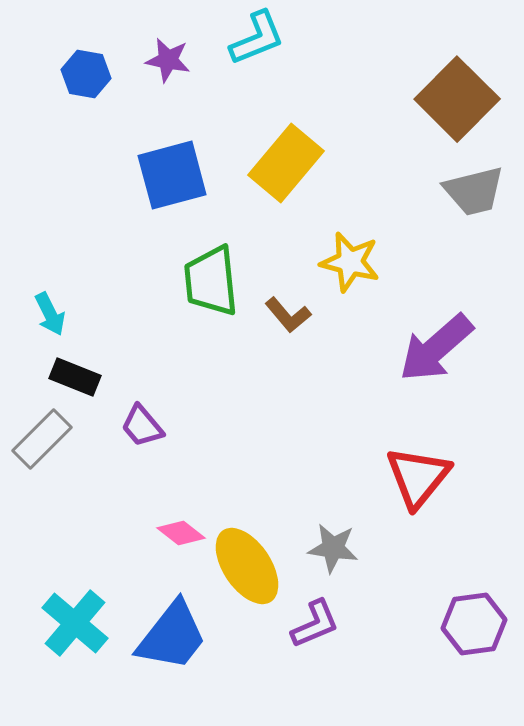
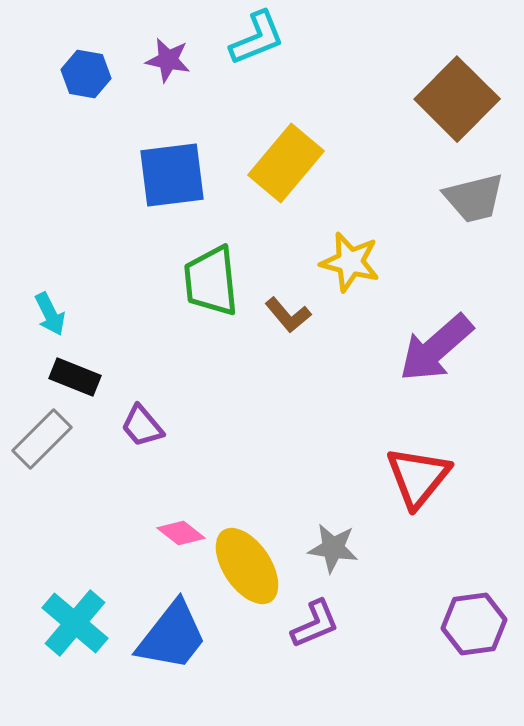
blue square: rotated 8 degrees clockwise
gray trapezoid: moved 7 px down
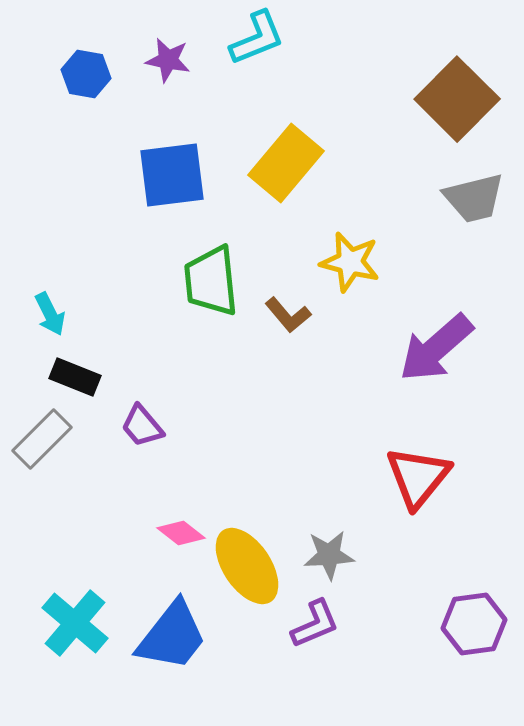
gray star: moved 4 px left, 7 px down; rotated 12 degrees counterclockwise
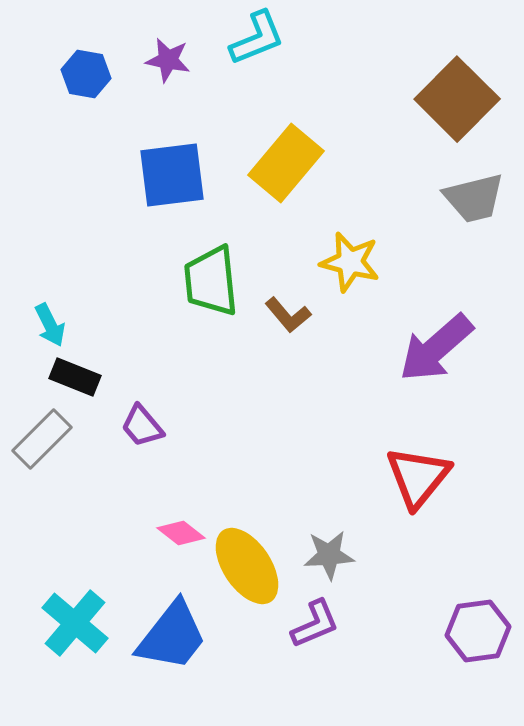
cyan arrow: moved 11 px down
purple hexagon: moved 4 px right, 7 px down
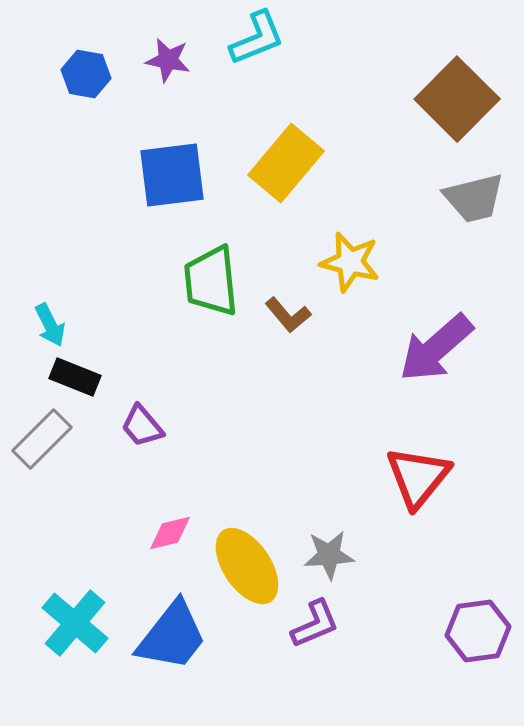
pink diamond: moved 11 px left; rotated 51 degrees counterclockwise
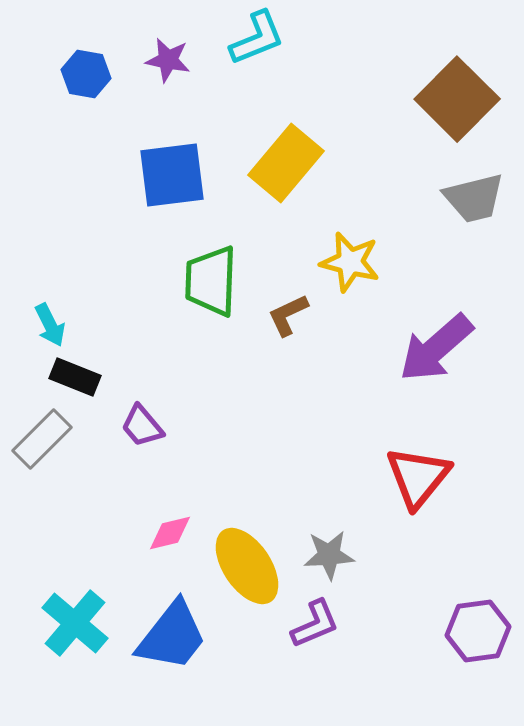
green trapezoid: rotated 8 degrees clockwise
brown L-shape: rotated 105 degrees clockwise
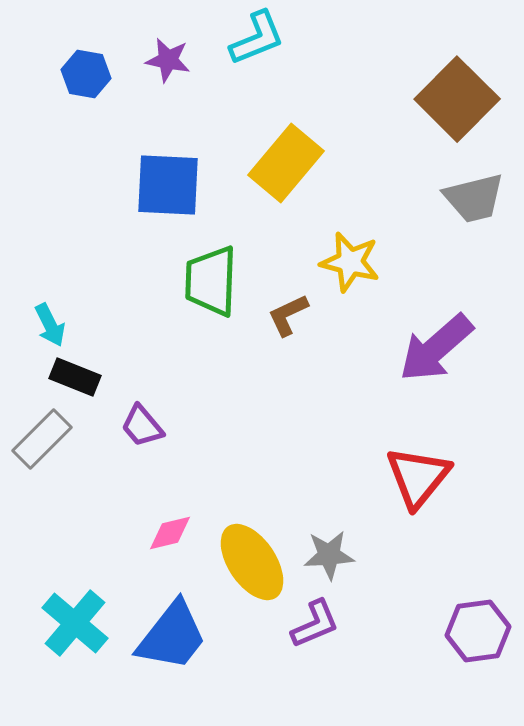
blue square: moved 4 px left, 10 px down; rotated 10 degrees clockwise
yellow ellipse: moved 5 px right, 4 px up
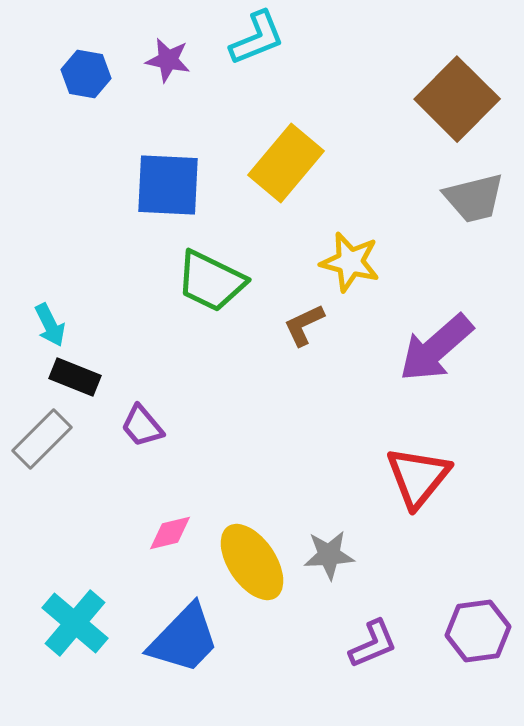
green trapezoid: rotated 66 degrees counterclockwise
brown L-shape: moved 16 px right, 10 px down
purple L-shape: moved 58 px right, 20 px down
blue trapezoid: moved 12 px right, 3 px down; rotated 6 degrees clockwise
